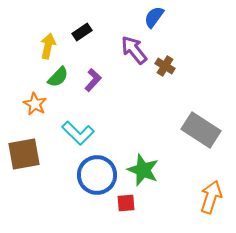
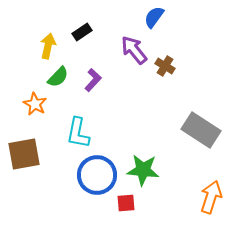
cyan L-shape: rotated 56 degrees clockwise
green star: rotated 16 degrees counterclockwise
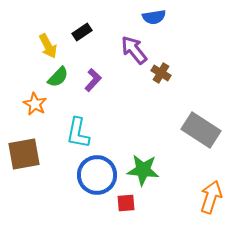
blue semicircle: rotated 135 degrees counterclockwise
yellow arrow: rotated 140 degrees clockwise
brown cross: moved 4 px left, 7 px down
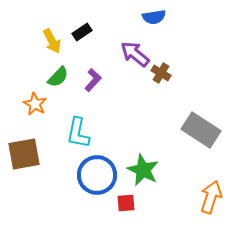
yellow arrow: moved 4 px right, 5 px up
purple arrow: moved 1 px right, 4 px down; rotated 12 degrees counterclockwise
green star: rotated 20 degrees clockwise
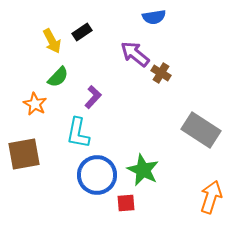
purple L-shape: moved 17 px down
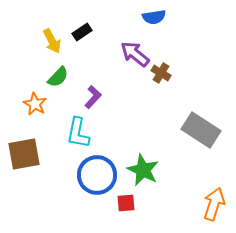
orange arrow: moved 3 px right, 7 px down
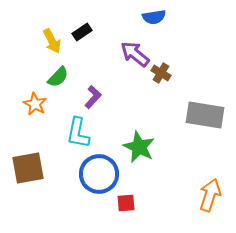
gray rectangle: moved 4 px right, 15 px up; rotated 24 degrees counterclockwise
brown square: moved 4 px right, 14 px down
green star: moved 4 px left, 23 px up
blue circle: moved 2 px right, 1 px up
orange arrow: moved 4 px left, 9 px up
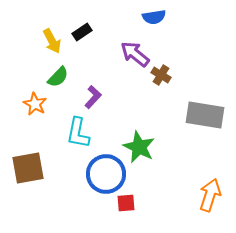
brown cross: moved 2 px down
blue circle: moved 7 px right
